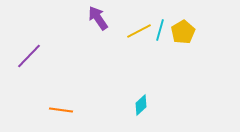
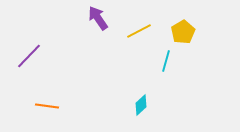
cyan line: moved 6 px right, 31 px down
orange line: moved 14 px left, 4 px up
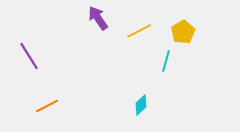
purple line: rotated 76 degrees counterclockwise
orange line: rotated 35 degrees counterclockwise
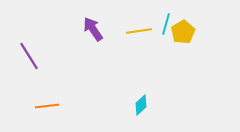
purple arrow: moved 5 px left, 11 px down
yellow line: rotated 20 degrees clockwise
cyan line: moved 37 px up
orange line: rotated 20 degrees clockwise
